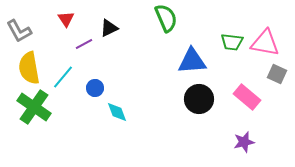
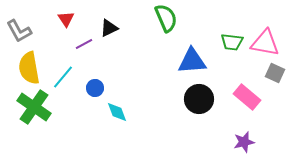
gray square: moved 2 px left, 1 px up
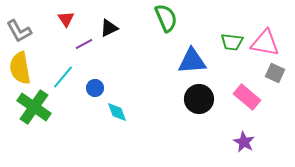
yellow semicircle: moved 9 px left
purple star: rotated 30 degrees counterclockwise
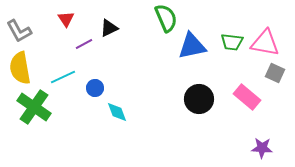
blue triangle: moved 15 px up; rotated 8 degrees counterclockwise
cyan line: rotated 25 degrees clockwise
purple star: moved 18 px right, 6 px down; rotated 25 degrees counterclockwise
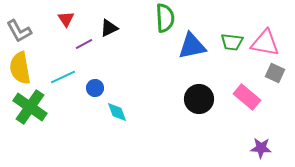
green semicircle: moved 1 px left; rotated 20 degrees clockwise
green cross: moved 4 px left
purple star: moved 1 px left
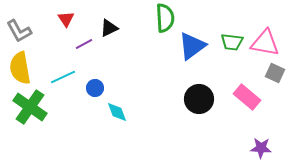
blue triangle: rotated 24 degrees counterclockwise
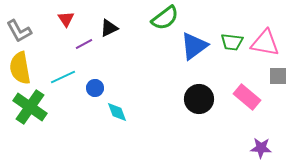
green semicircle: rotated 56 degrees clockwise
blue triangle: moved 2 px right
gray square: moved 3 px right, 3 px down; rotated 24 degrees counterclockwise
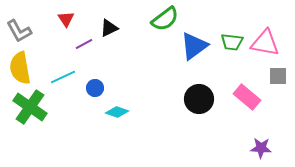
green semicircle: moved 1 px down
cyan diamond: rotated 50 degrees counterclockwise
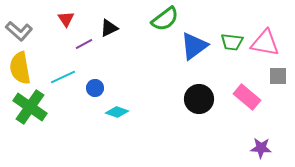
gray L-shape: rotated 20 degrees counterclockwise
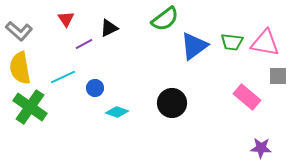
black circle: moved 27 px left, 4 px down
